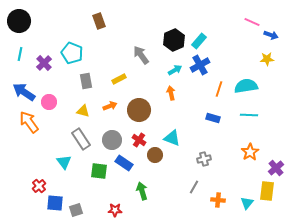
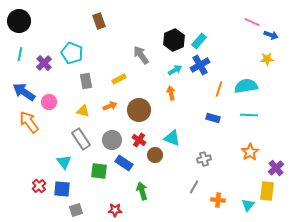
blue square at (55, 203): moved 7 px right, 14 px up
cyan triangle at (247, 203): moved 1 px right, 2 px down
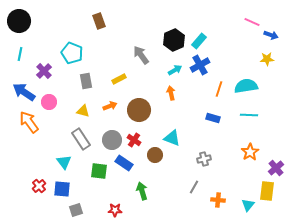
purple cross at (44, 63): moved 8 px down
red cross at (139, 140): moved 5 px left
